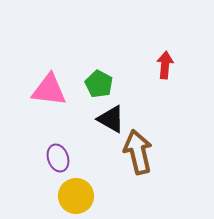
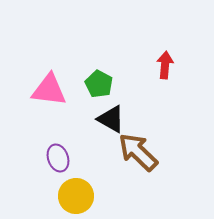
brown arrow: rotated 33 degrees counterclockwise
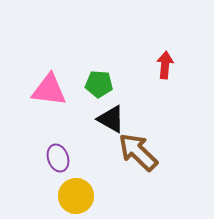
green pentagon: rotated 24 degrees counterclockwise
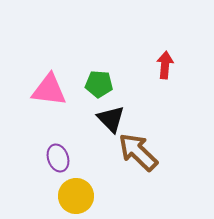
black triangle: rotated 16 degrees clockwise
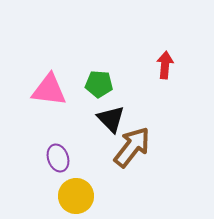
brown arrow: moved 6 px left, 5 px up; rotated 84 degrees clockwise
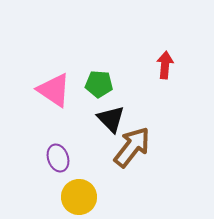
pink triangle: moved 5 px right; rotated 27 degrees clockwise
yellow circle: moved 3 px right, 1 px down
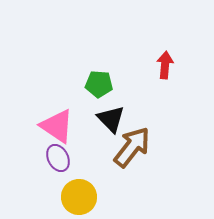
pink triangle: moved 3 px right, 36 px down
purple ellipse: rotated 8 degrees counterclockwise
